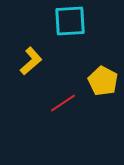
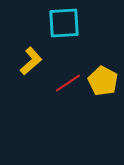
cyan square: moved 6 px left, 2 px down
red line: moved 5 px right, 20 px up
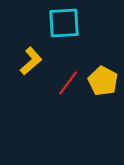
red line: rotated 20 degrees counterclockwise
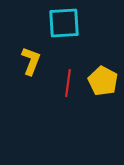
yellow L-shape: rotated 28 degrees counterclockwise
red line: rotated 28 degrees counterclockwise
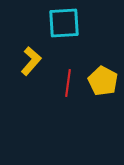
yellow L-shape: rotated 20 degrees clockwise
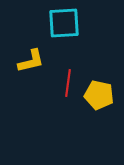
yellow L-shape: rotated 36 degrees clockwise
yellow pentagon: moved 4 px left, 14 px down; rotated 16 degrees counterclockwise
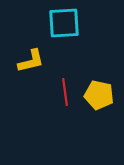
red line: moved 3 px left, 9 px down; rotated 16 degrees counterclockwise
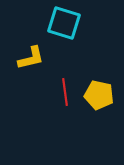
cyan square: rotated 20 degrees clockwise
yellow L-shape: moved 3 px up
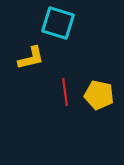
cyan square: moved 6 px left
